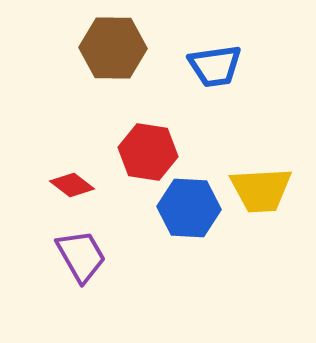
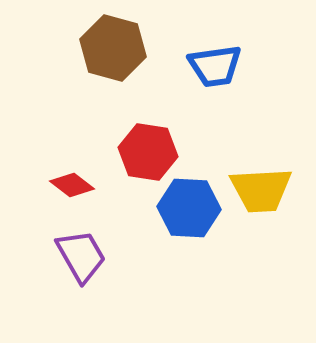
brown hexagon: rotated 14 degrees clockwise
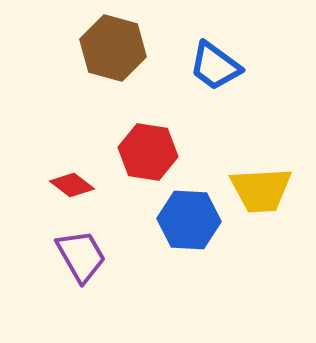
blue trapezoid: rotated 44 degrees clockwise
blue hexagon: moved 12 px down
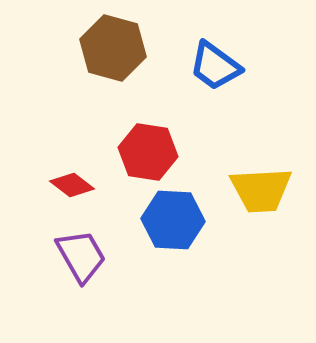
blue hexagon: moved 16 px left
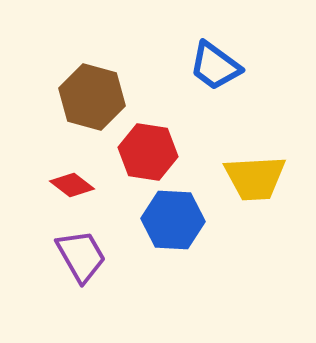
brown hexagon: moved 21 px left, 49 px down
yellow trapezoid: moved 6 px left, 12 px up
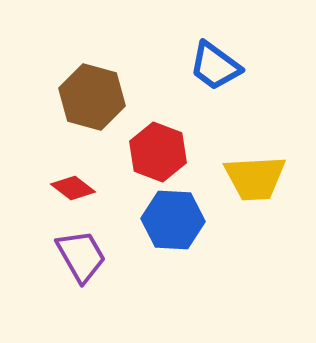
red hexagon: moved 10 px right; rotated 12 degrees clockwise
red diamond: moved 1 px right, 3 px down
